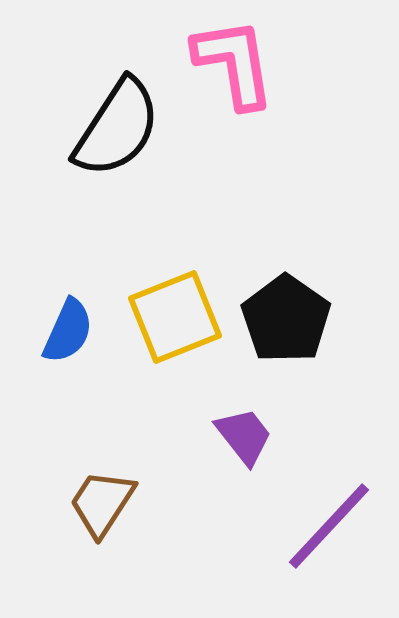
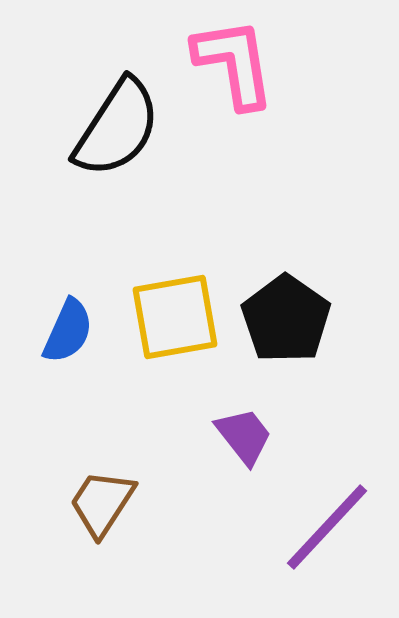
yellow square: rotated 12 degrees clockwise
purple line: moved 2 px left, 1 px down
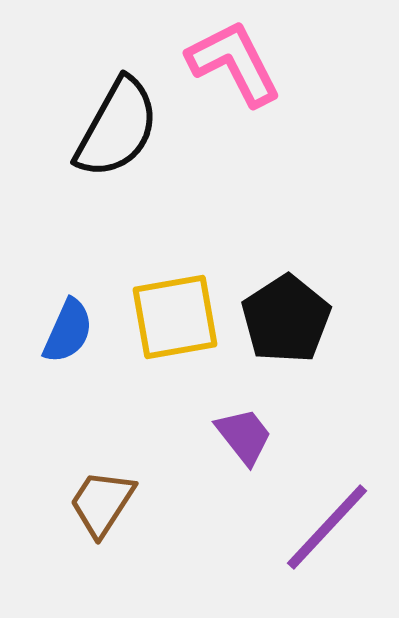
pink L-shape: rotated 18 degrees counterclockwise
black semicircle: rotated 4 degrees counterclockwise
black pentagon: rotated 4 degrees clockwise
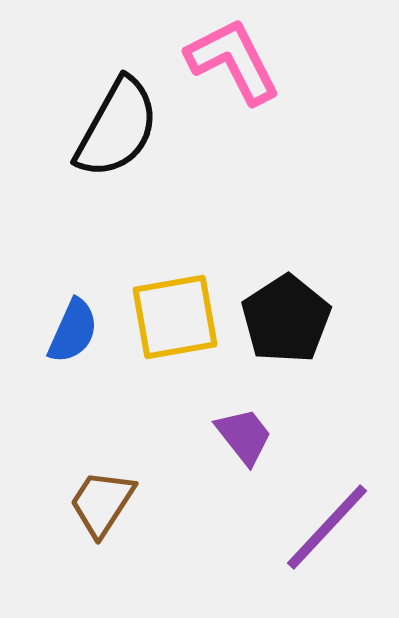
pink L-shape: moved 1 px left, 2 px up
blue semicircle: moved 5 px right
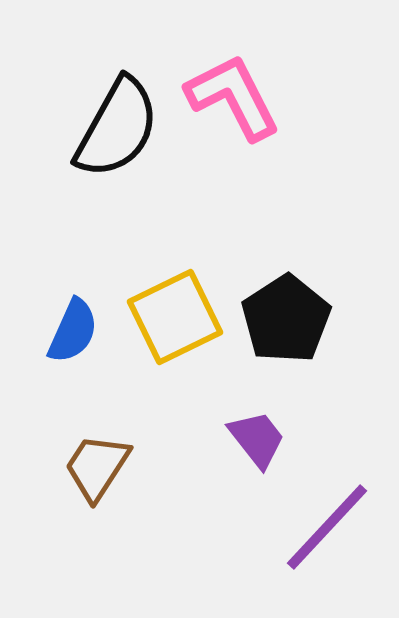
pink L-shape: moved 36 px down
yellow square: rotated 16 degrees counterclockwise
purple trapezoid: moved 13 px right, 3 px down
brown trapezoid: moved 5 px left, 36 px up
